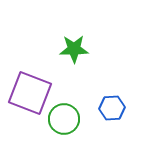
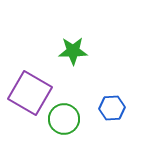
green star: moved 1 px left, 2 px down
purple square: rotated 9 degrees clockwise
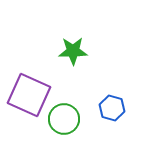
purple square: moved 1 px left, 2 px down; rotated 6 degrees counterclockwise
blue hexagon: rotated 20 degrees clockwise
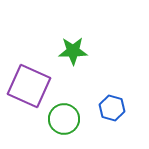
purple square: moved 9 px up
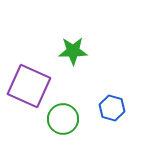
green circle: moved 1 px left
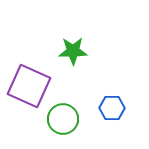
blue hexagon: rotated 15 degrees counterclockwise
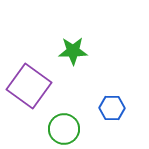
purple square: rotated 12 degrees clockwise
green circle: moved 1 px right, 10 px down
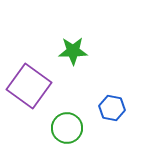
blue hexagon: rotated 10 degrees clockwise
green circle: moved 3 px right, 1 px up
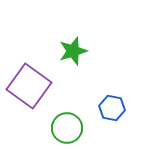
green star: rotated 16 degrees counterclockwise
